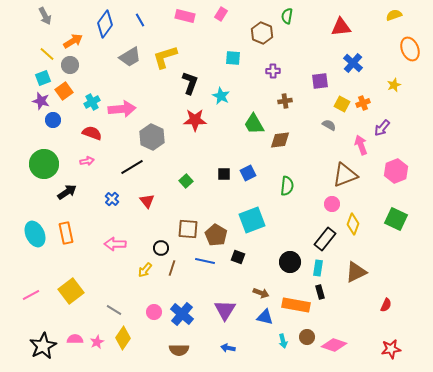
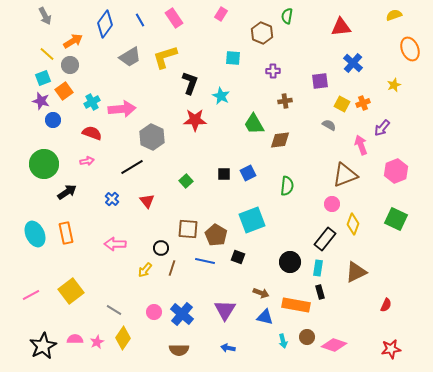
pink rectangle at (185, 16): moved 11 px left, 2 px down; rotated 42 degrees clockwise
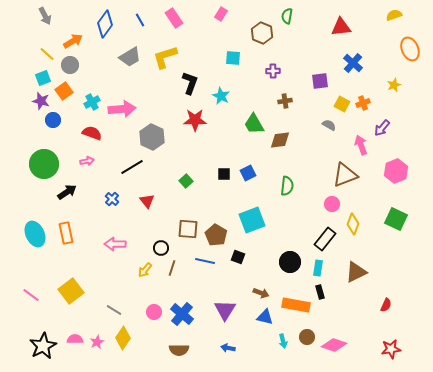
pink line at (31, 295): rotated 66 degrees clockwise
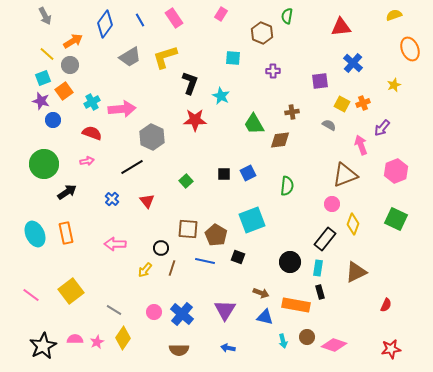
brown cross at (285, 101): moved 7 px right, 11 px down
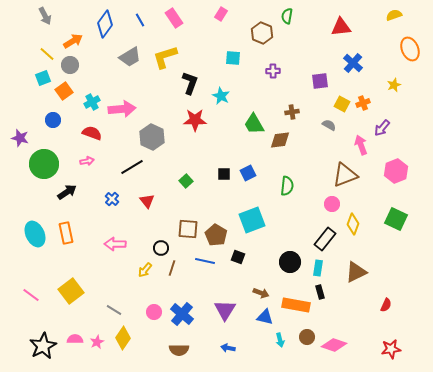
purple star at (41, 101): moved 21 px left, 37 px down
cyan arrow at (283, 341): moved 3 px left, 1 px up
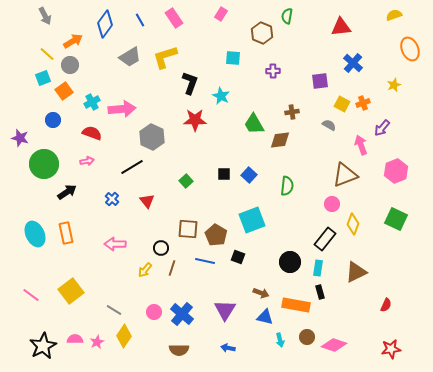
blue square at (248, 173): moved 1 px right, 2 px down; rotated 21 degrees counterclockwise
yellow diamond at (123, 338): moved 1 px right, 2 px up
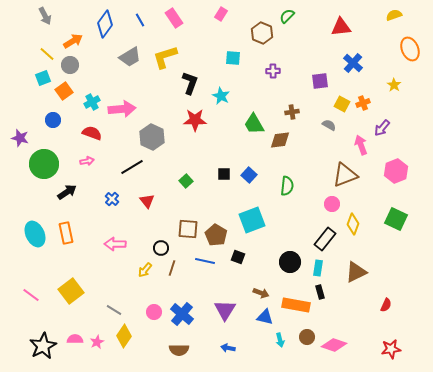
green semicircle at (287, 16): rotated 35 degrees clockwise
yellow star at (394, 85): rotated 16 degrees counterclockwise
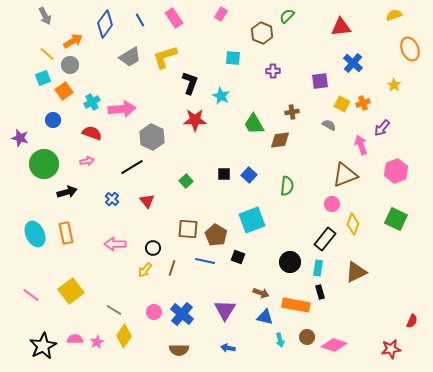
black arrow at (67, 192): rotated 18 degrees clockwise
black circle at (161, 248): moved 8 px left
red semicircle at (386, 305): moved 26 px right, 16 px down
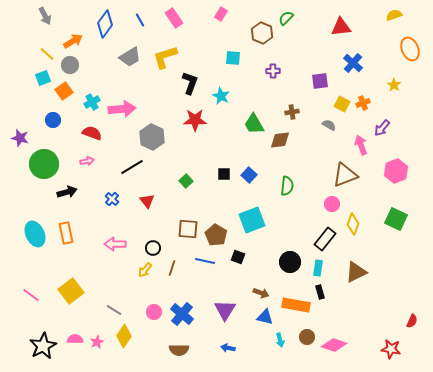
green semicircle at (287, 16): moved 1 px left, 2 px down
red star at (391, 349): rotated 18 degrees clockwise
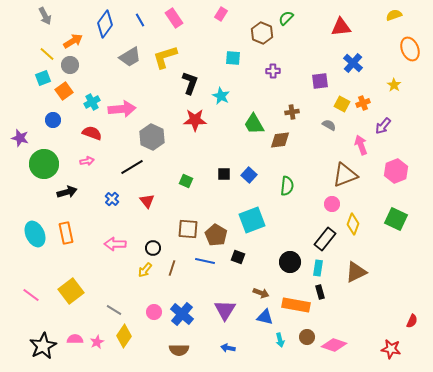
purple arrow at (382, 128): moved 1 px right, 2 px up
green square at (186, 181): rotated 24 degrees counterclockwise
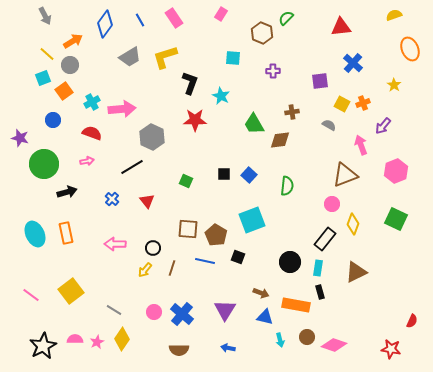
yellow diamond at (124, 336): moved 2 px left, 3 px down
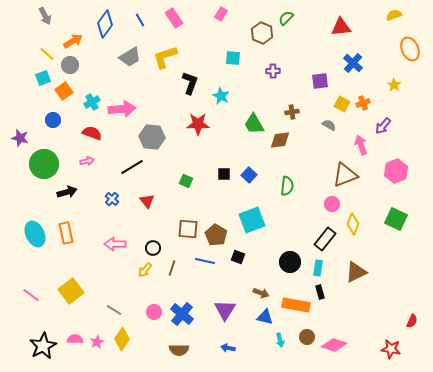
red star at (195, 120): moved 3 px right, 4 px down
gray hexagon at (152, 137): rotated 20 degrees counterclockwise
